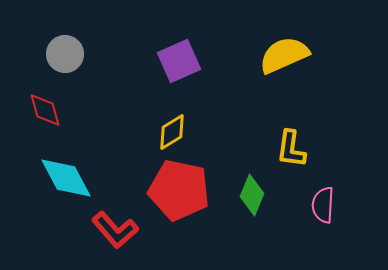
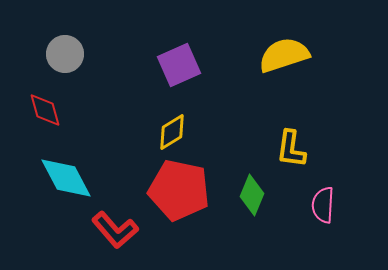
yellow semicircle: rotated 6 degrees clockwise
purple square: moved 4 px down
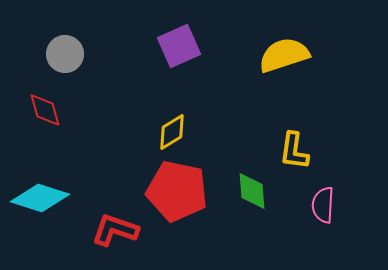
purple square: moved 19 px up
yellow L-shape: moved 3 px right, 2 px down
cyan diamond: moved 26 px left, 20 px down; rotated 44 degrees counterclockwise
red pentagon: moved 2 px left, 1 px down
green diamond: moved 4 px up; rotated 27 degrees counterclockwise
red L-shape: rotated 150 degrees clockwise
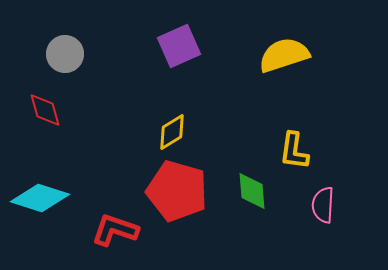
red pentagon: rotated 4 degrees clockwise
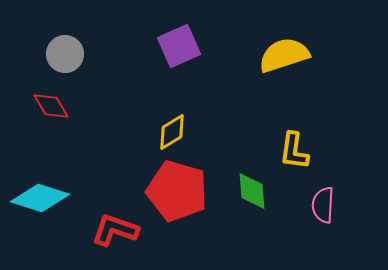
red diamond: moved 6 px right, 4 px up; rotated 15 degrees counterclockwise
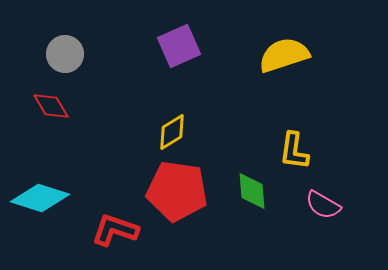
red pentagon: rotated 8 degrees counterclockwise
pink semicircle: rotated 63 degrees counterclockwise
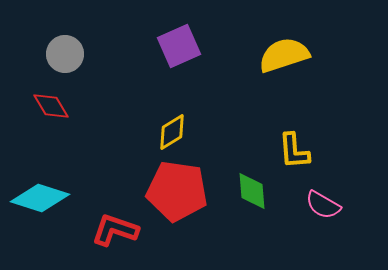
yellow L-shape: rotated 12 degrees counterclockwise
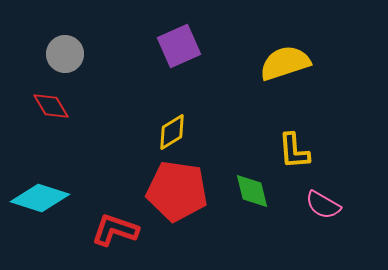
yellow semicircle: moved 1 px right, 8 px down
green diamond: rotated 9 degrees counterclockwise
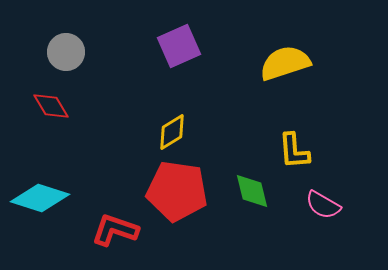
gray circle: moved 1 px right, 2 px up
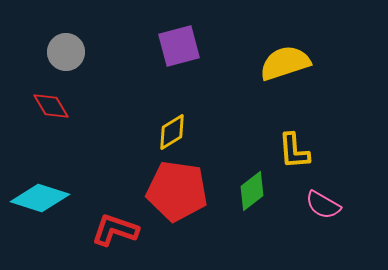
purple square: rotated 9 degrees clockwise
green diamond: rotated 66 degrees clockwise
